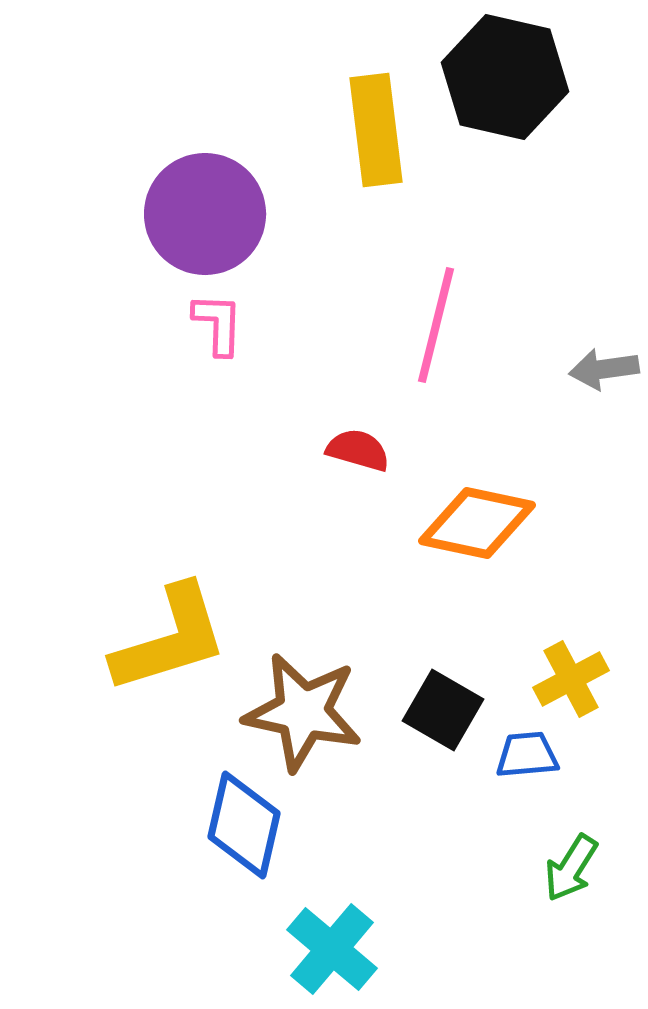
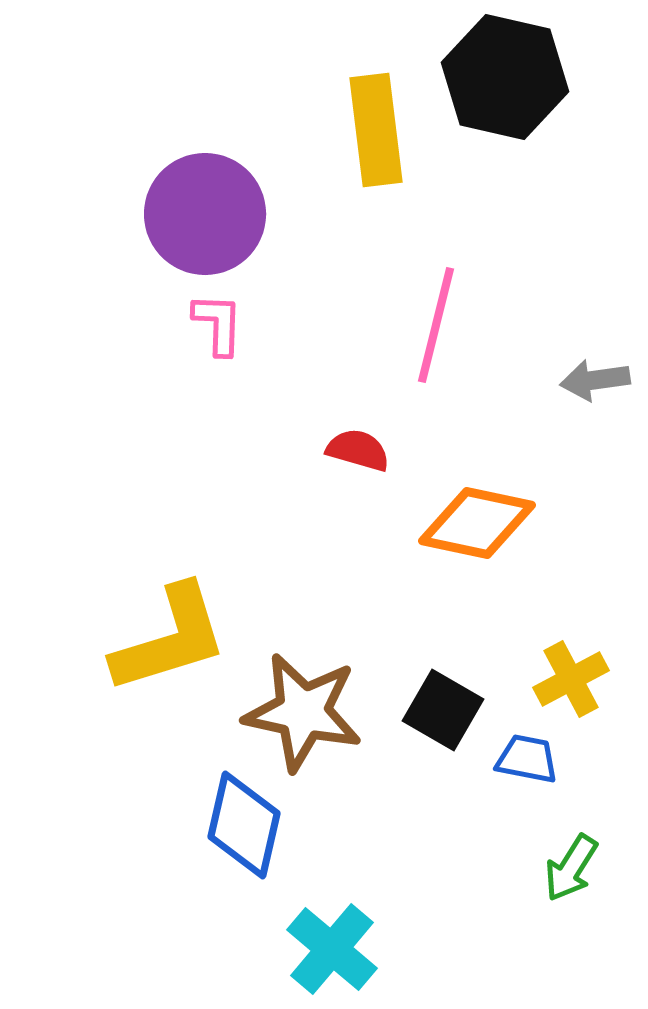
gray arrow: moved 9 px left, 11 px down
blue trapezoid: moved 4 px down; rotated 16 degrees clockwise
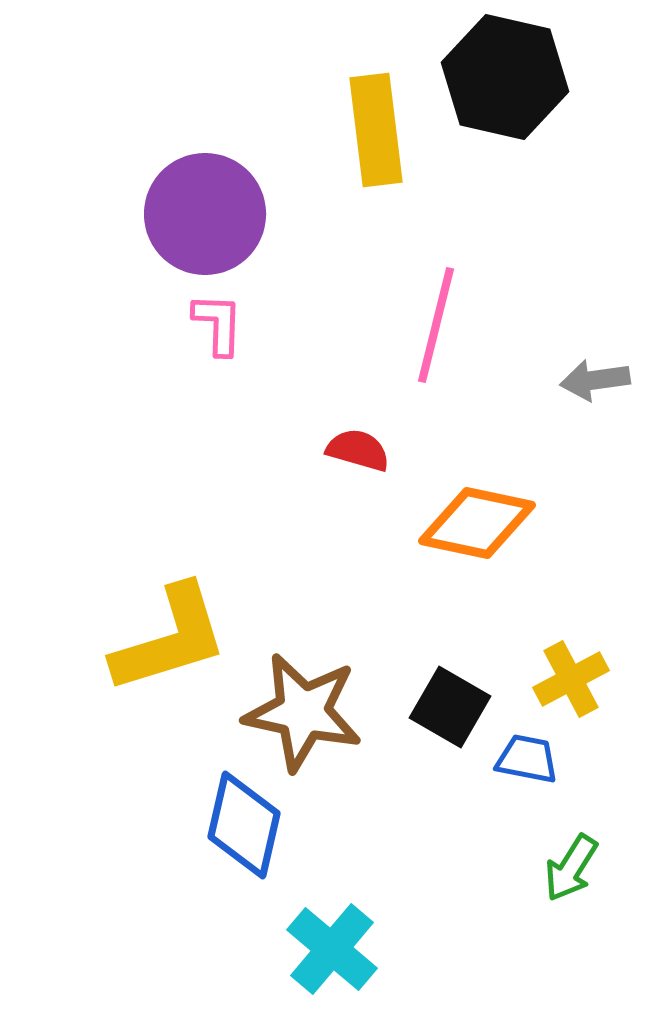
black square: moved 7 px right, 3 px up
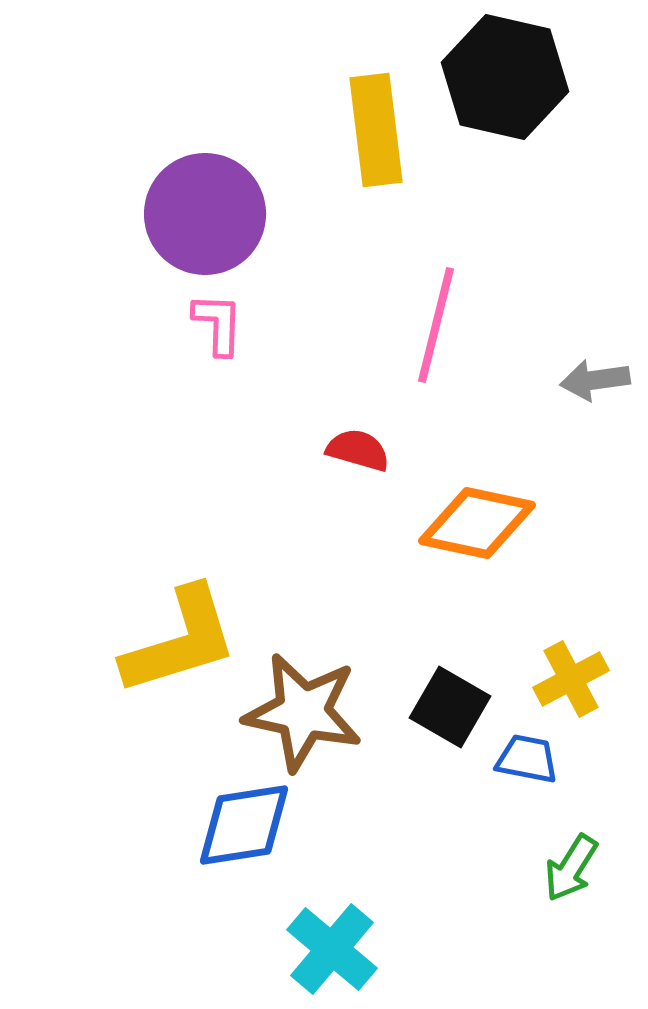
yellow L-shape: moved 10 px right, 2 px down
blue diamond: rotated 68 degrees clockwise
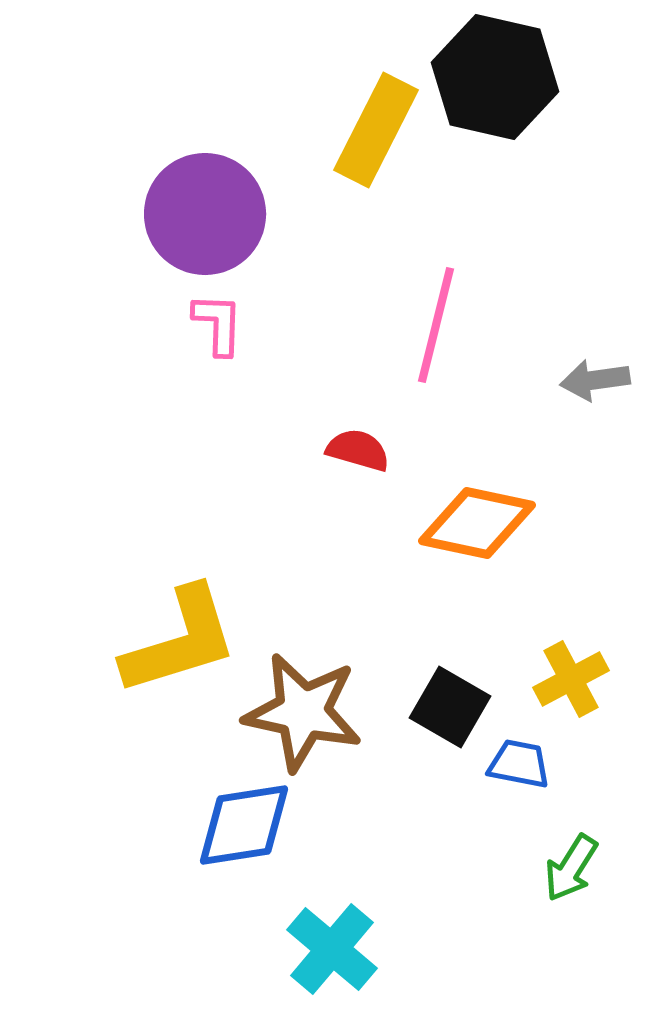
black hexagon: moved 10 px left
yellow rectangle: rotated 34 degrees clockwise
blue trapezoid: moved 8 px left, 5 px down
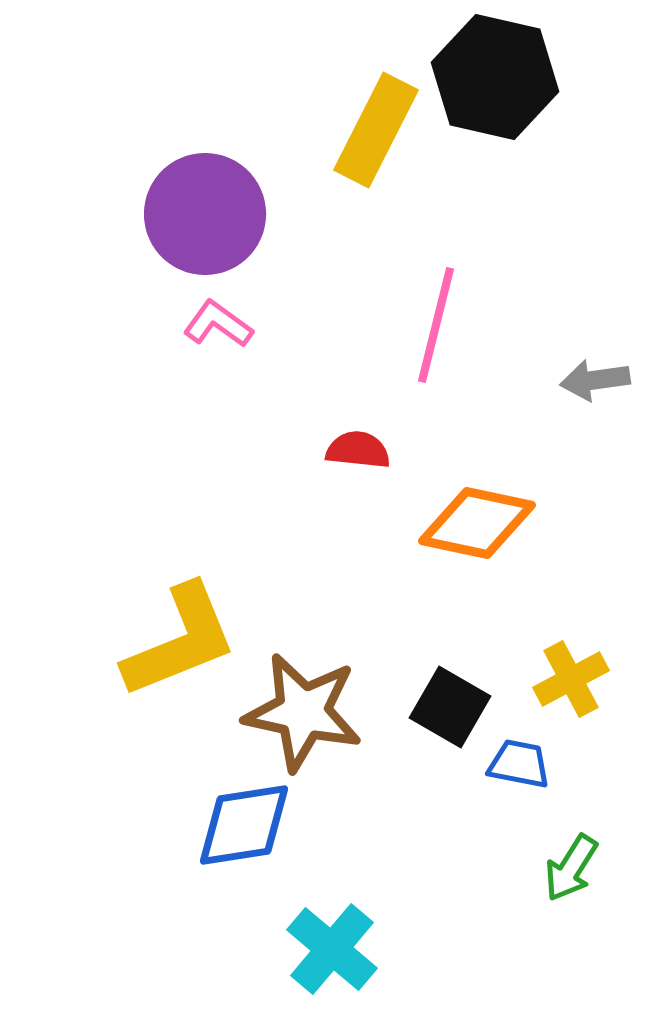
pink L-shape: rotated 56 degrees counterclockwise
red semicircle: rotated 10 degrees counterclockwise
yellow L-shape: rotated 5 degrees counterclockwise
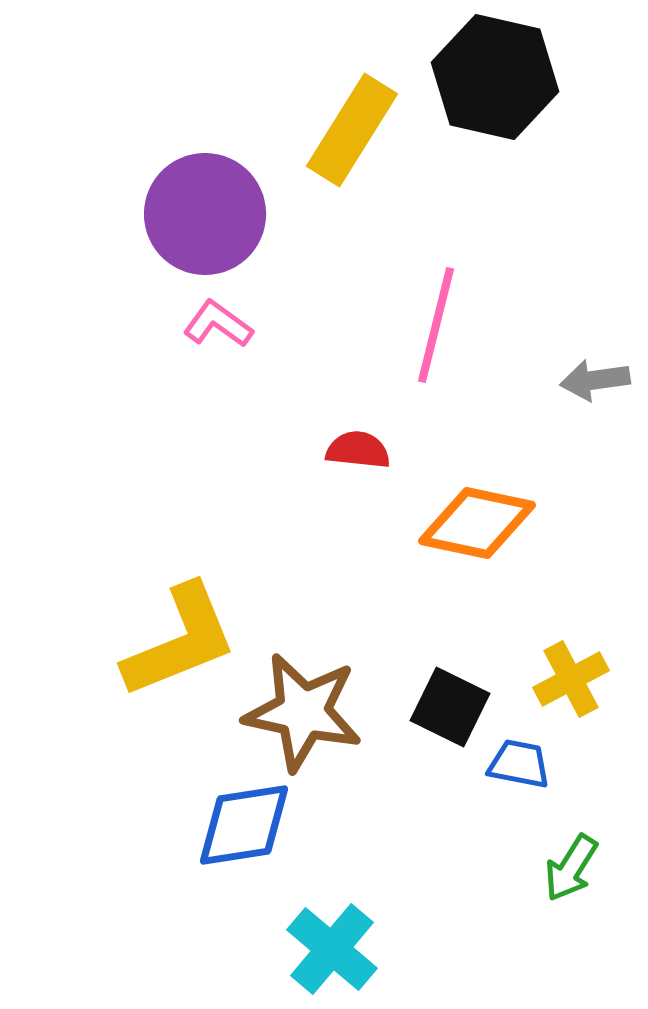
yellow rectangle: moved 24 px left; rotated 5 degrees clockwise
black square: rotated 4 degrees counterclockwise
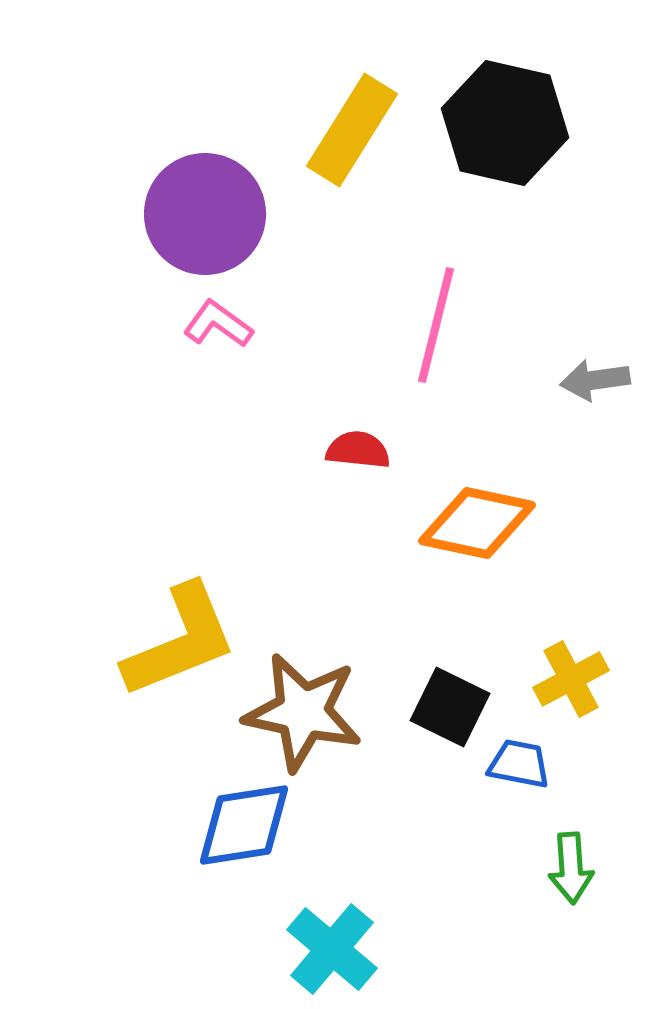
black hexagon: moved 10 px right, 46 px down
green arrow: rotated 36 degrees counterclockwise
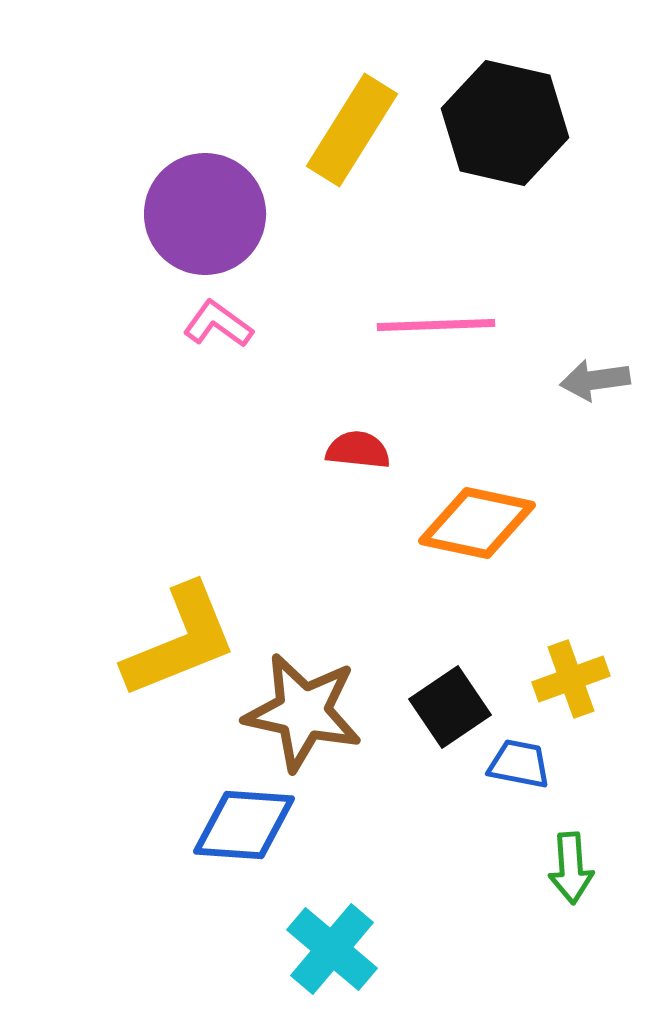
pink line: rotated 74 degrees clockwise
yellow cross: rotated 8 degrees clockwise
black square: rotated 30 degrees clockwise
blue diamond: rotated 13 degrees clockwise
